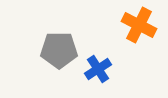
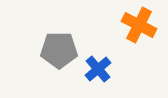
blue cross: rotated 8 degrees counterclockwise
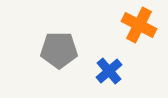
blue cross: moved 11 px right, 2 px down
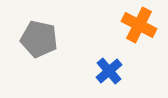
gray pentagon: moved 20 px left, 11 px up; rotated 12 degrees clockwise
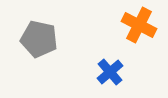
blue cross: moved 1 px right, 1 px down
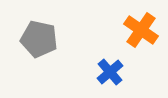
orange cross: moved 2 px right, 5 px down; rotated 8 degrees clockwise
